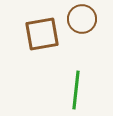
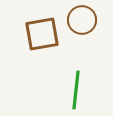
brown circle: moved 1 px down
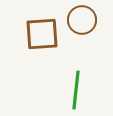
brown square: rotated 6 degrees clockwise
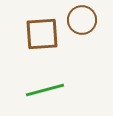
green line: moved 31 px left; rotated 69 degrees clockwise
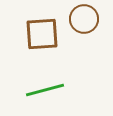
brown circle: moved 2 px right, 1 px up
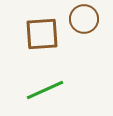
green line: rotated 9 degrees counterclockwise
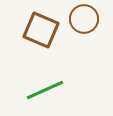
brown square: moved 1 px left, 4 px up; rotated 27 degrees clockwise
